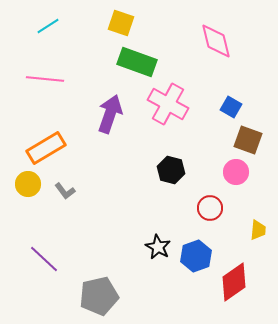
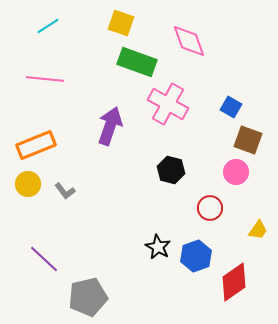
pink diamond: moved 27 px left; rotated 6 degrees counterclockwise
purple arrow: moved 12 px down
orange rectangle: moved 10 px left, 3 px up; rotated 9 degrees clockwise
yellow trapezoid: rotated 30 degrees clockwise
gray pentagon: moved 11 px left, 1 px down
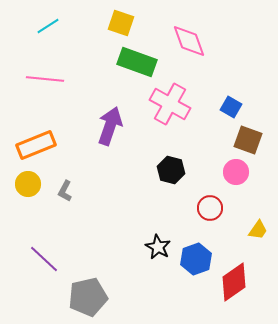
pink cross: moved 2 px right
gray L-shape: rotated 65 degrees clockwise
blue hexagon: moved 3 px down
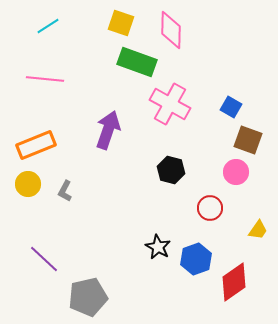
pink diamond: moved 18 px left, 11 px up; rotated 21 degrees clockwise
purple arrow: moved 2 px left, 4 px down
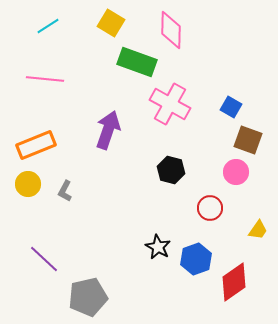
yellow square: moved 10 px left; rotated 12 degrees clockwise
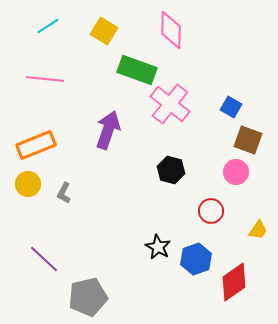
yellow square: moved 7 px left, 8 px down
green rectangle: moved 8 px down
pink cross: rotated 9 degrees clockwise
gray L-shape: moved 1 px left, 2 px down
red circle: moved 1 px right, 3 px down
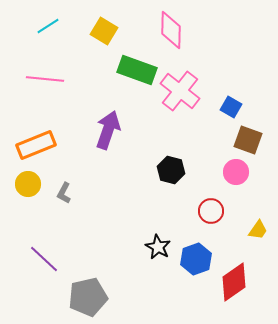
pink cross: moved 10 px right, 13 px up
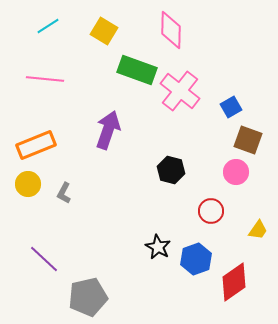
blue square: rotated 30 degrees clockwise
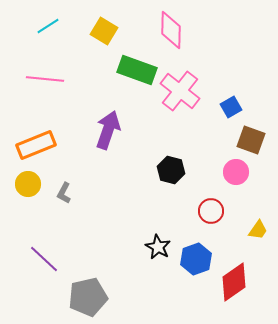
brown square: moved 3 px right
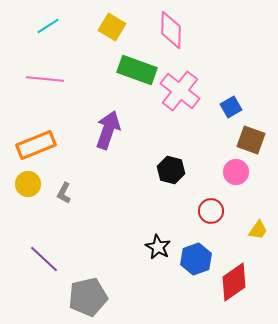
yellow square: moved 8 px right, 4 px up
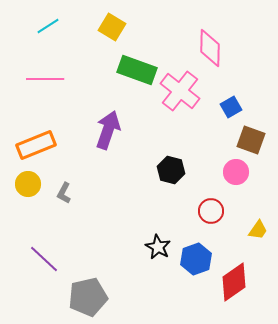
pink diamond: moved 39 px right, 18 px down
pink line: rotated 6 degrees counterclockwise
